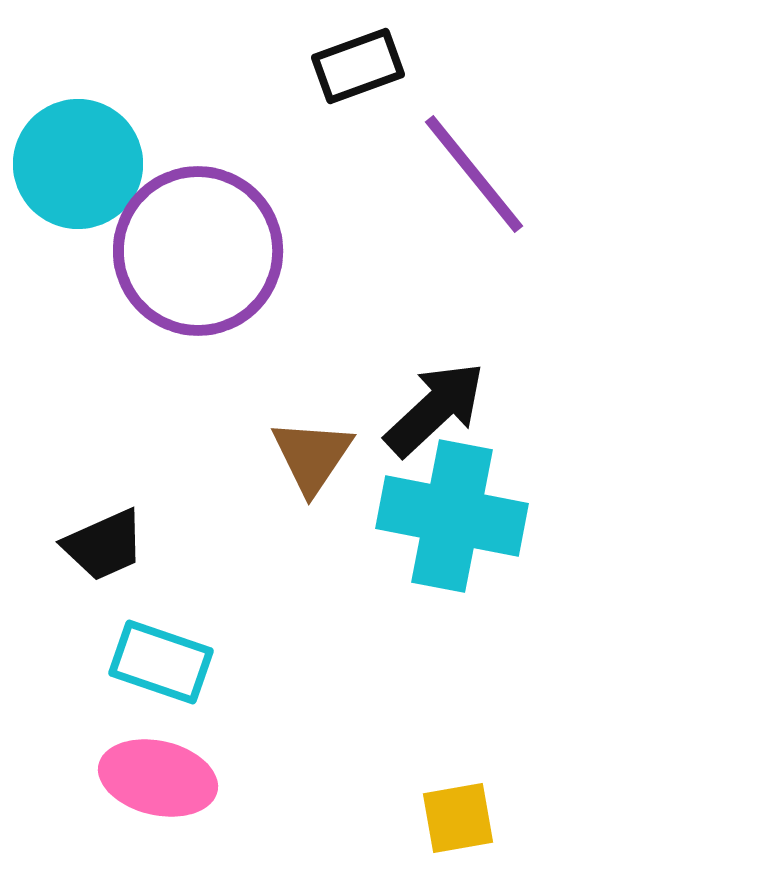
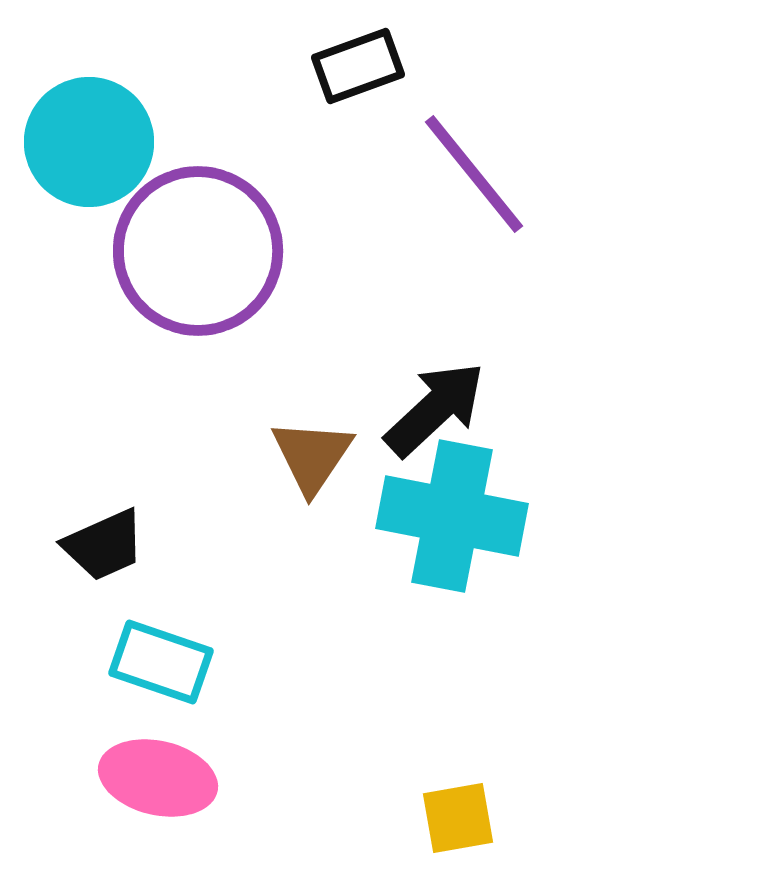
cyan circle: moved 11 px right, 22 px up
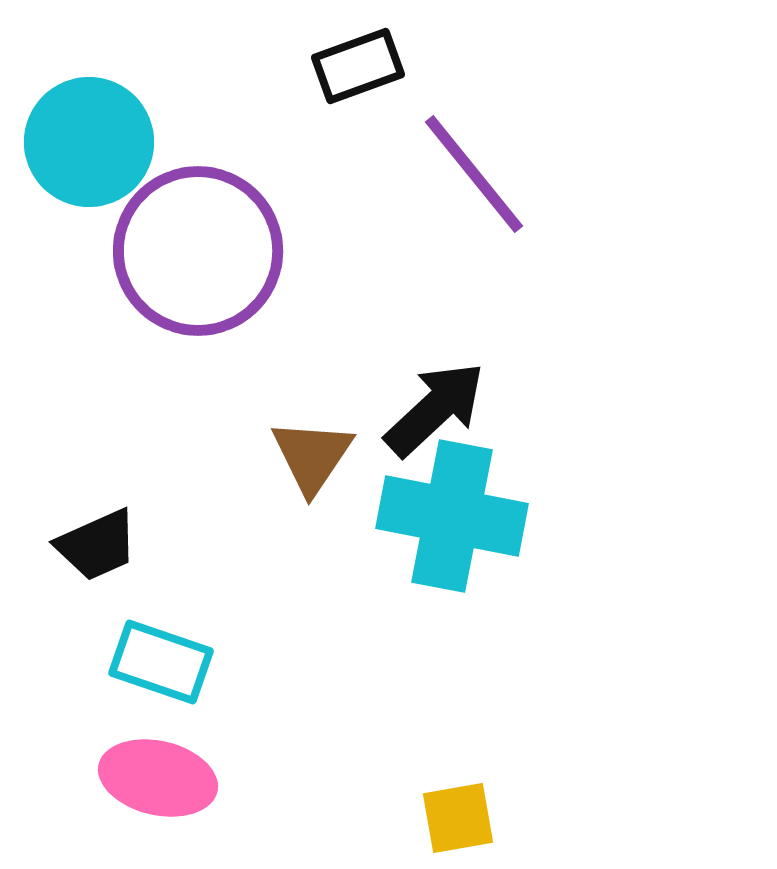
black trapezoid: moved 7 px left
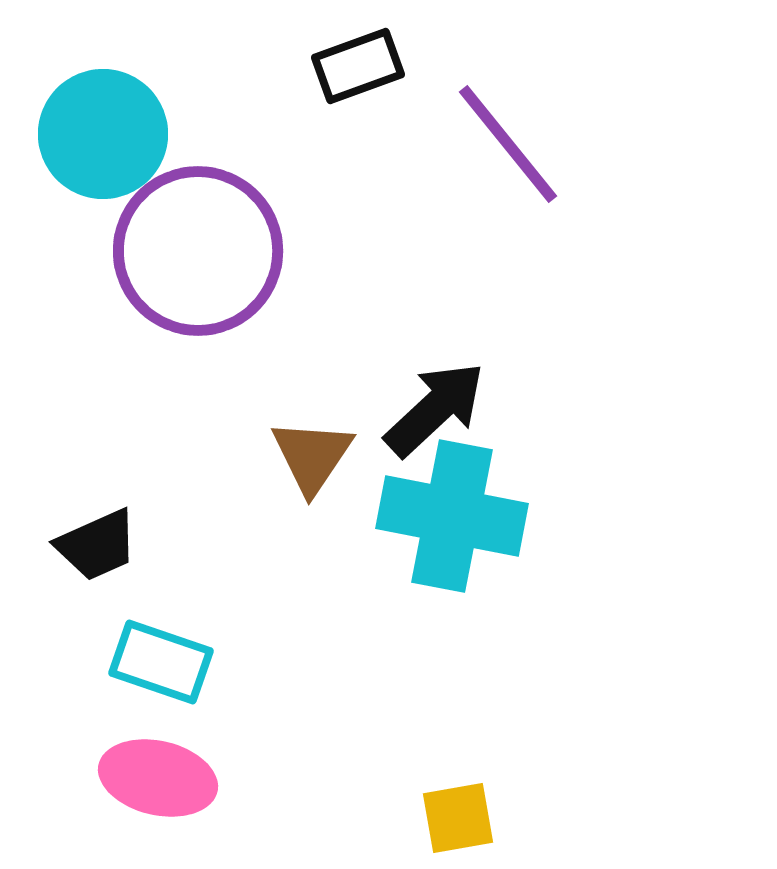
cyan circle: moved 14 px right, 8 px up
purple line: moved 34 px right, 30 px up
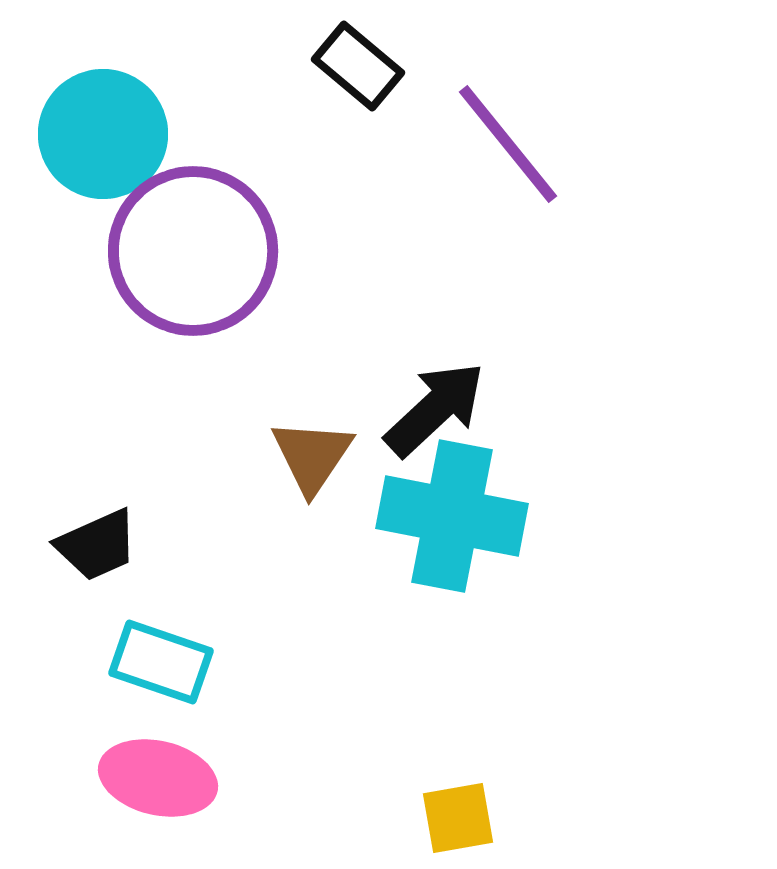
black rectangle: rotated 60 degrees clockwise
purple circle: moved 5 px left
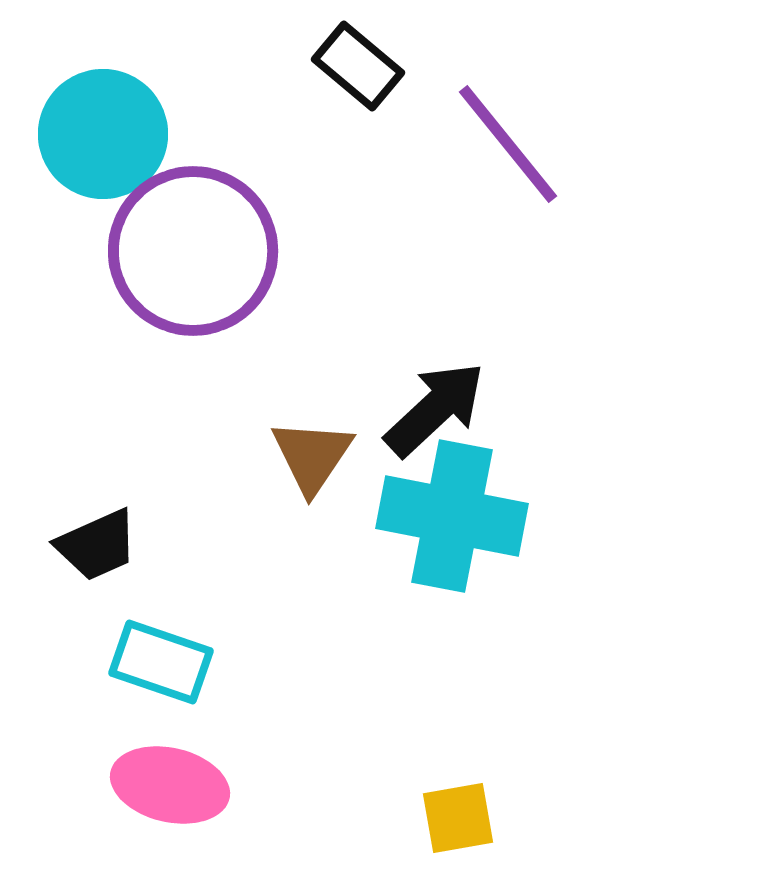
pink ellipse: moved 12 px right, 7 px down
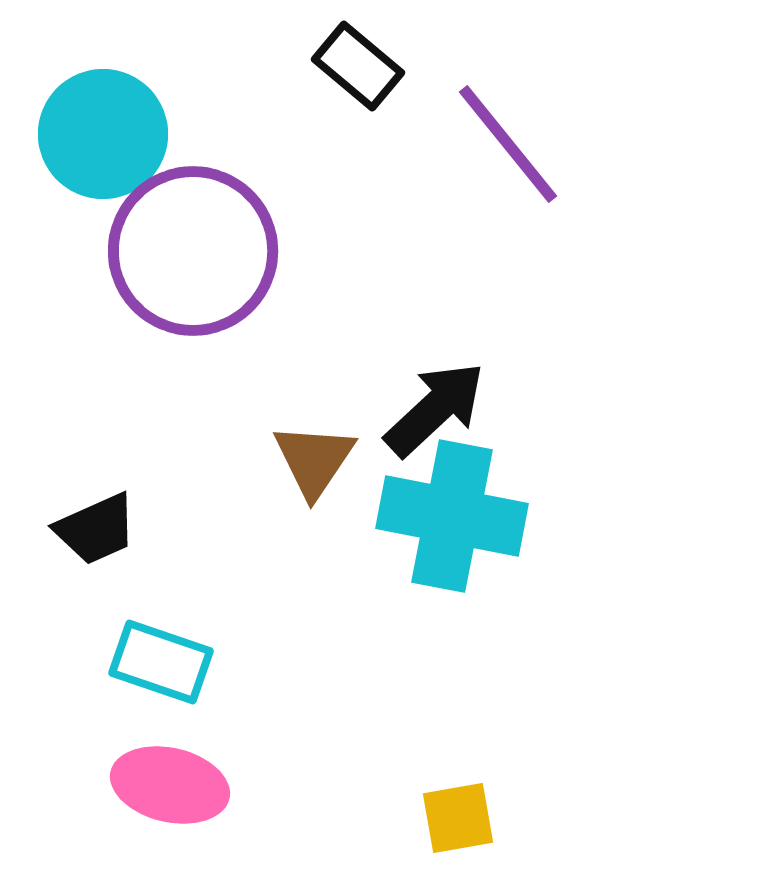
brown triangle: moved 2 px right, 4 px down
black trapezoid: moved 1 px left, 16 px up
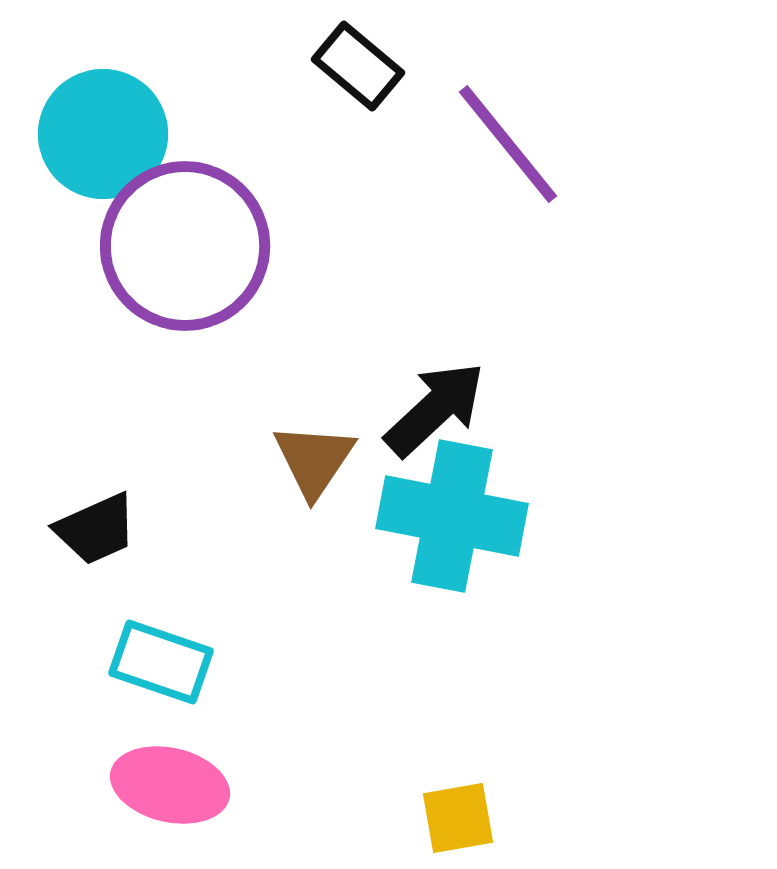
purple circle: moved 8 px left, 5 px up
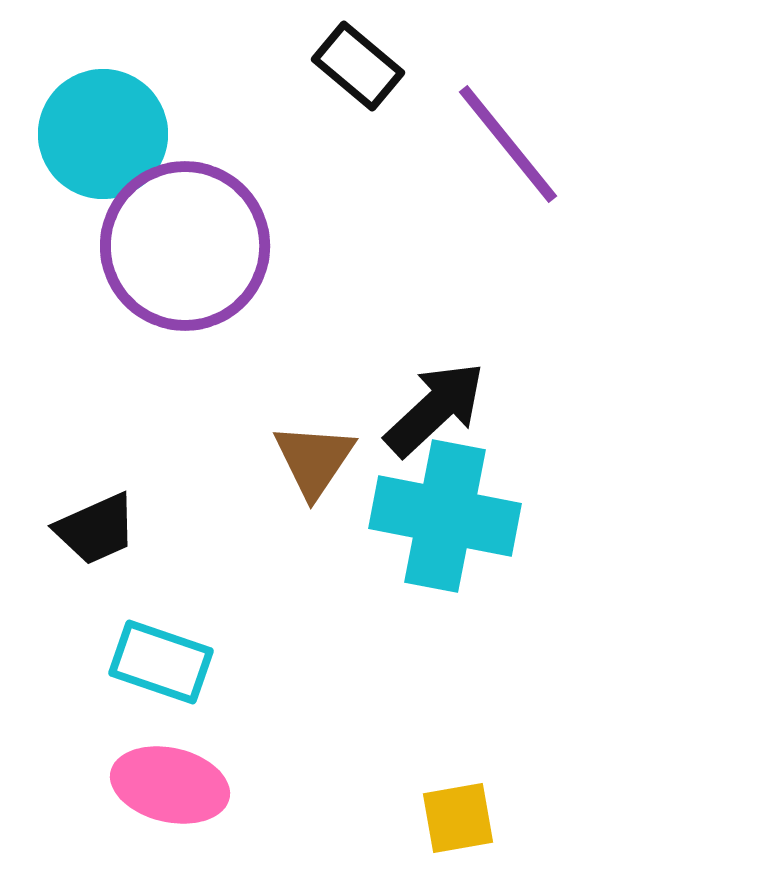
cyan cross: moved 7 px left
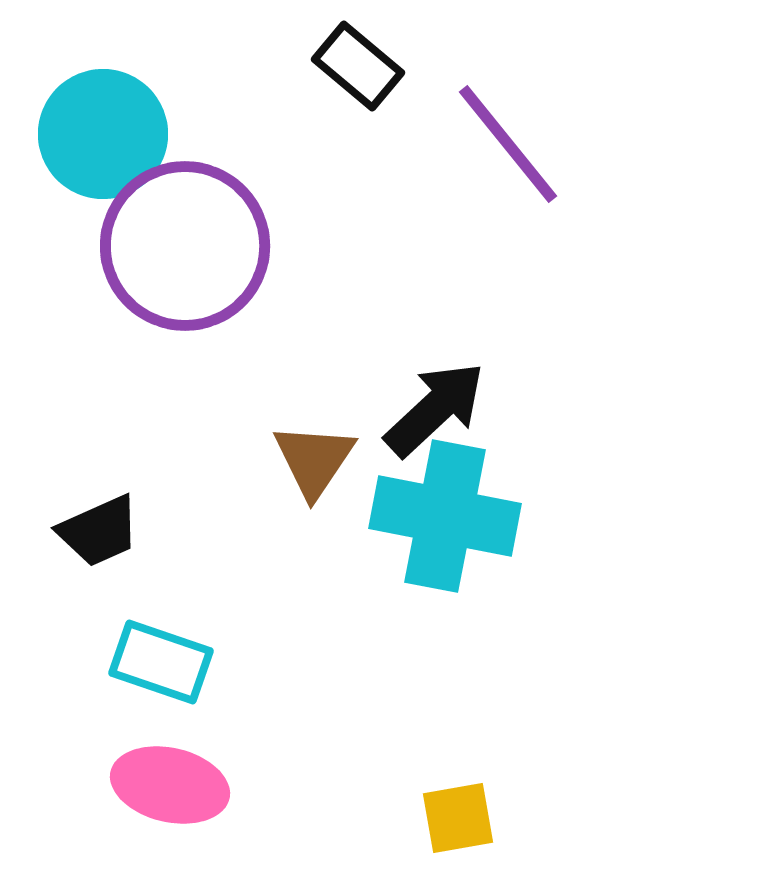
black trapezoid: moved 3 px right, 2 px down
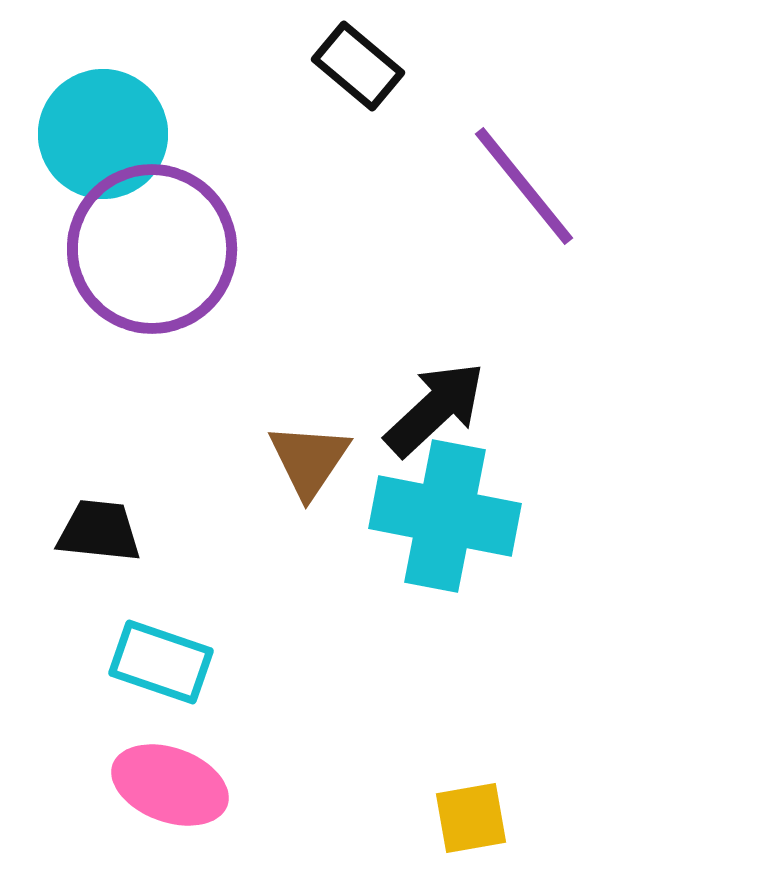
purple line: moved 16 px right, 42 px down
purple circle: moved 33 px left, 3 px down
brown triangle: moved 5 px left
black trapezoid: rotated 150 degrees counterclockwise
pink ellipse: rotated 7 degrees clockwise
yellow square: moved 13 px right
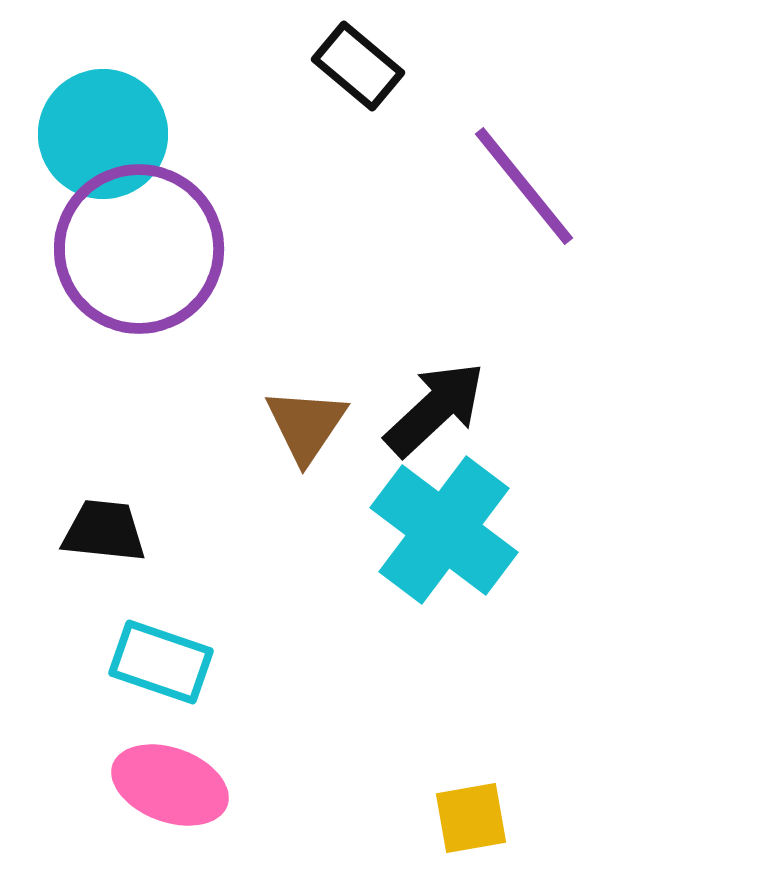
purple circle: moved 13 px left
brown triangle: moved 3 px left, 35 px up
cyan cross: moved 1 px left, 14 px down; rotated 26 degrees clockwise
black trapezoid: moved 5 px right
